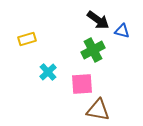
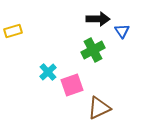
black arrow: moved 1 px up; rotated 35 degrees counterclockwise
blue triangle: rotated 42 degrees clockwise
yellow rectangle: moved 14 px left, 8 px up
pink square: moved 10 px left, 1 px down; rotated 15 degrees counterclockwise
brown triangle: moved 1 px right, 2 px up; rotated 35 degrees counterclockwise
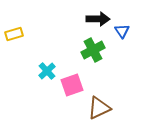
yellow rectangle: moved 1 px right, 3 px down
cyan cross: moved 1 px left, 1 px up
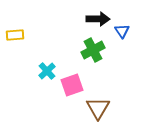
yellow rectangle: moved 1 px right, 1 px down; rotated 12 degrees clockwise
brown triangle: moved 1 px left; rotated 35 degrees counterclockwise
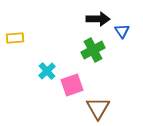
yellow rectangle: moved 3 px down
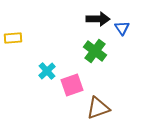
blue triangle: moved 3 px up
yellow rectangle: moved 2 px left
green cross: moved 2 px right, 1 px down; rotated 25 degrees counterclockwise
brown triangle: rotated 40 degrees clockwise
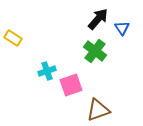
black arrow: rotated 50 degrees counterclockwise
yellow rectangle: rotated 36 degrees clockwise
cyan cross: rotated 24 degrees clockwise
pink square: moved 1 px left
brown triangle: moved 2 px down
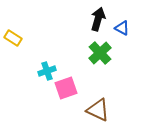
black arrow: rotated 25 degrees counterclockwise
blue triangle: rotated 28 degrees counterclockwise
green cross: moved 5 px right, 2 px down; rotated 10 degrees clockwise
pink square: moved 5 px left, 3 px down
brown triangle: rotated 45 degrees clockwise
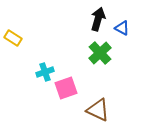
cyan cross: moved 2 px left, 1 px down
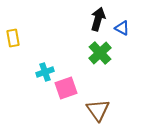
yellow rectangle: rotated 48 degrees clockwise
brown triangle: rotated 30 degrees clockwise
